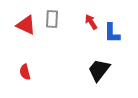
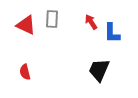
black trapezoid: rotated 15 degrees counterclockwise
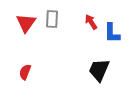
red triangle: moved 2 px up; rotated 40 degrees clockwise
red semicircle: rotated 35 degrees clockwise
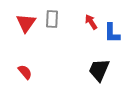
red semicircle: rotated 119 degrees clockwise
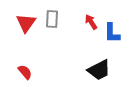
black trapezoid: rotated 140 degrees counterclockwise
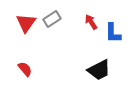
gray rectangle: rotated 54 degrees clockwise
blue L-shape: moved 1 px right
red semicircle: moved 3 px up
